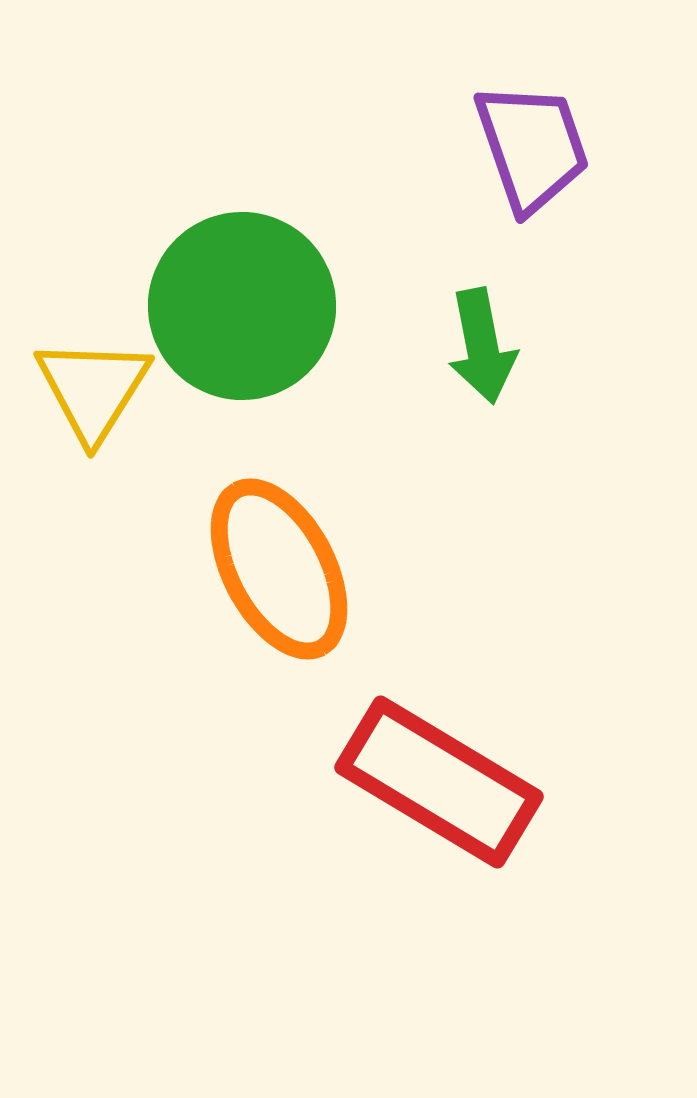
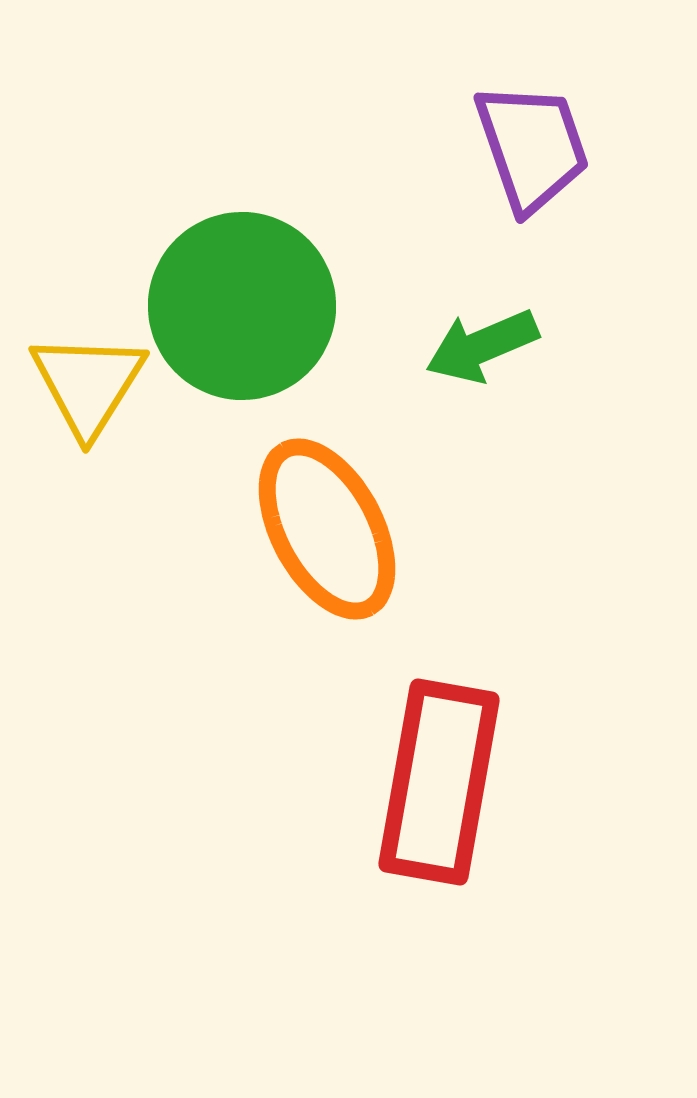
green arrow: rotated 78 degrees clockwise
yellow triangle: moved 5 px left, 5 px up
orange ellipse: moved 48 px right, 40 px up
red rectangle: rotated 69 degrees clockwise
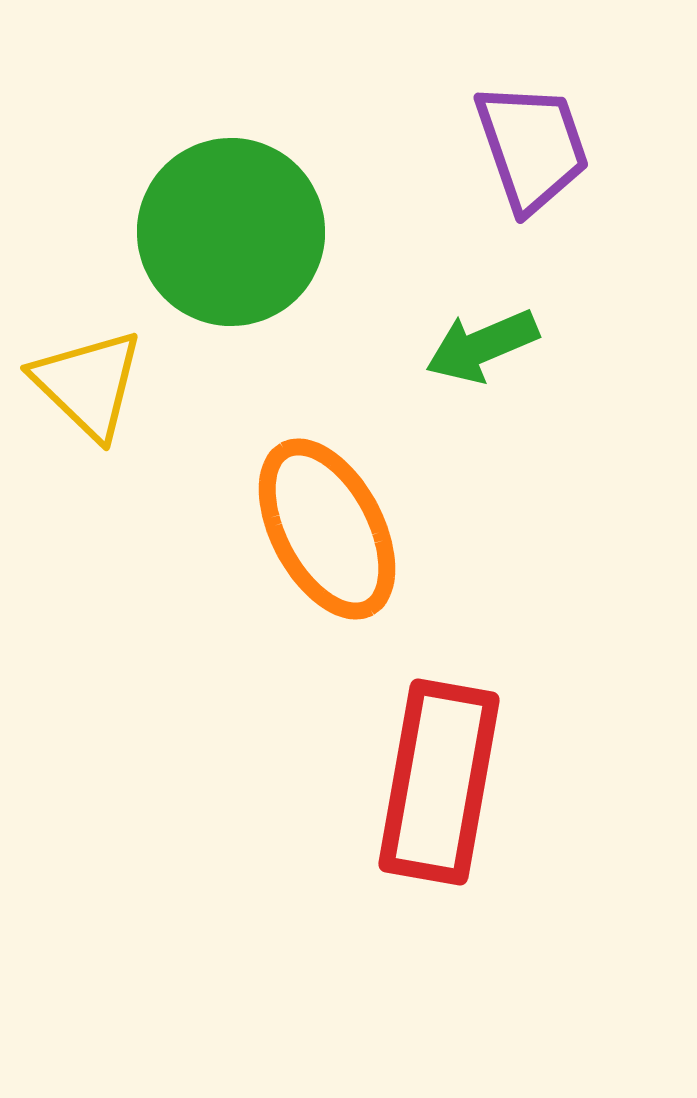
green circle: moved 11 px left, 74 px up
yellow triangle: rotated 18 degrees counterclockwise
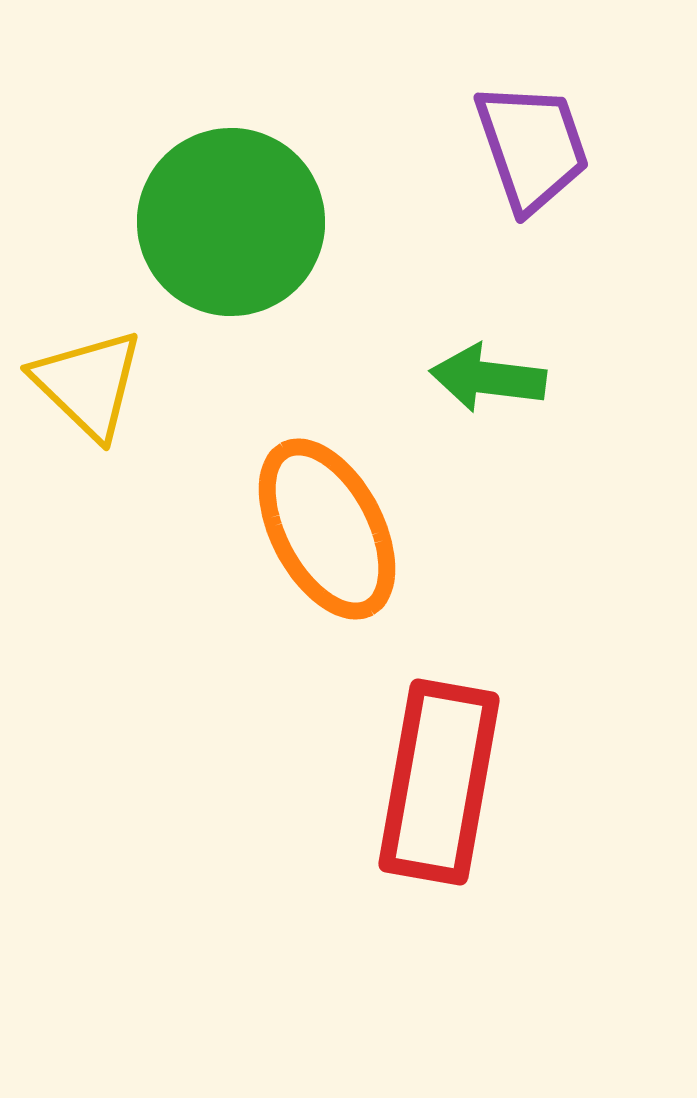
green circle: moved 10 px up
green arrow: moved 6 px right, 32 px down; rotated 30 degrees clockwise
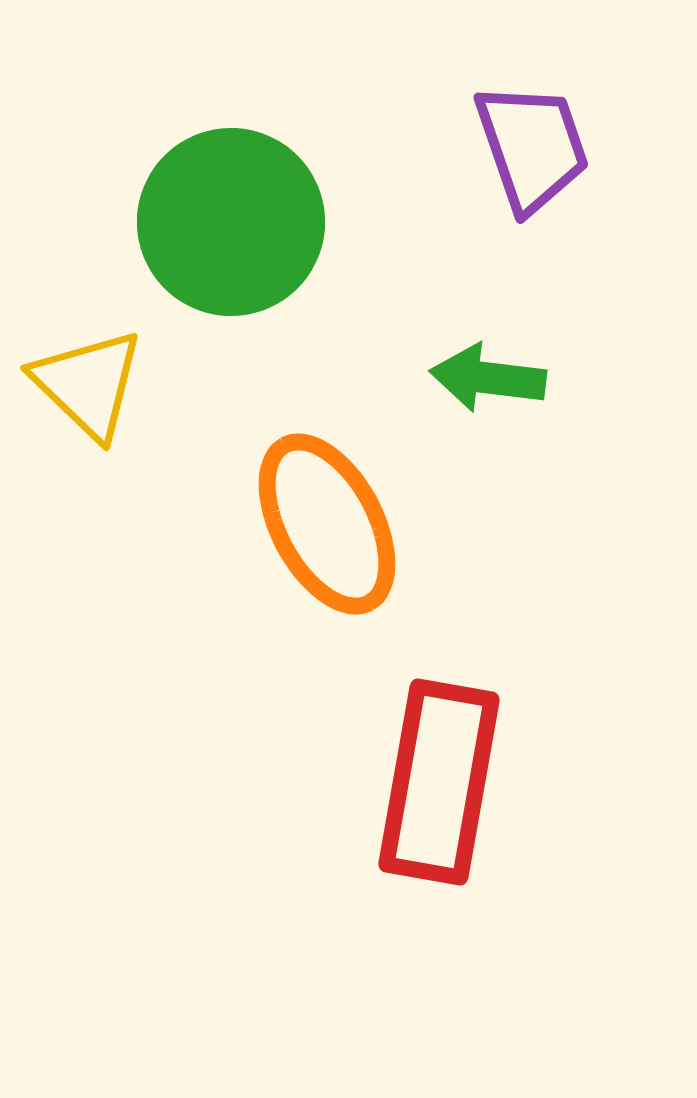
orange ellipse: moved 5 px up
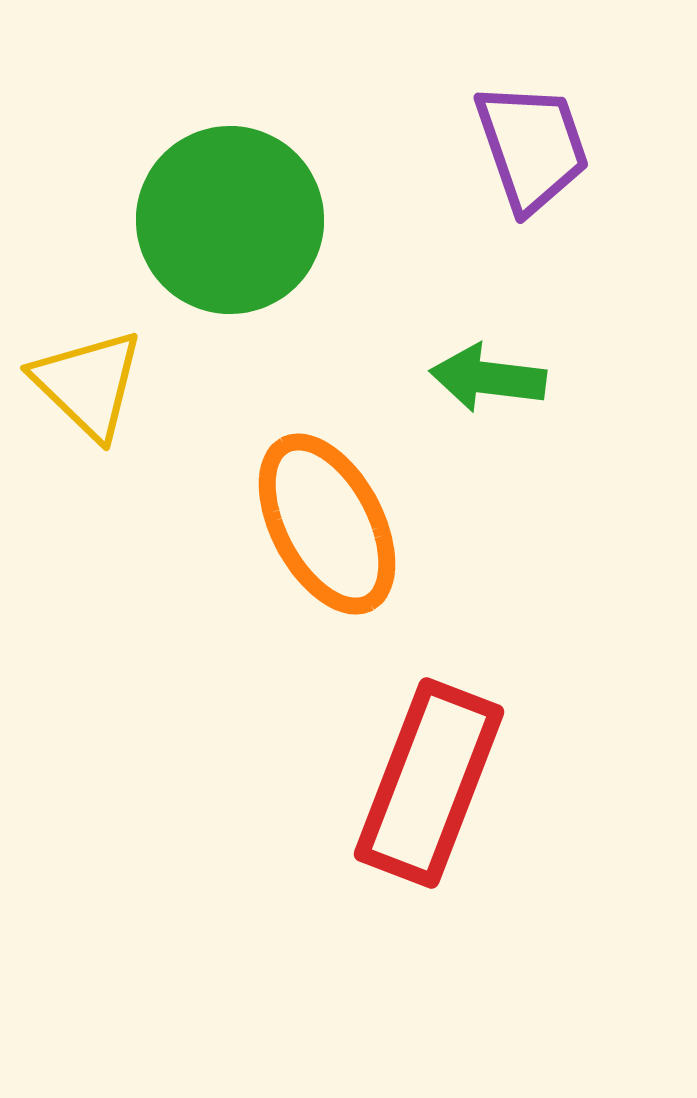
green circle: moved 1 px left, 2 px up
red rectangle: moved 10 px left, 1 px down; rotated 11 degrees clockwise
